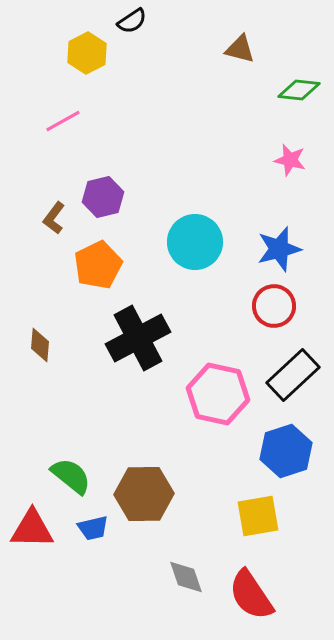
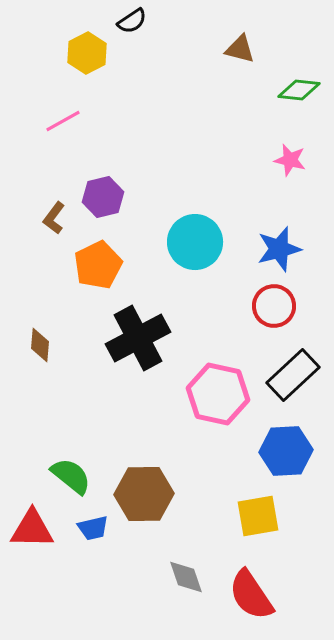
blue hexagon: rotated 15 degrees clockwise
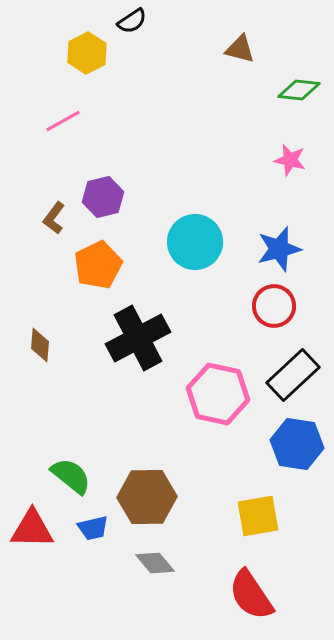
blue hexagon: moved 11 px right, 7 px up; rotated 12 degrees clockwise
brown hexagon: moved 3 px right, 3 px down
gray diamond: moved 31 px left, 14 px up; rotated 21 degrees counterclockwise
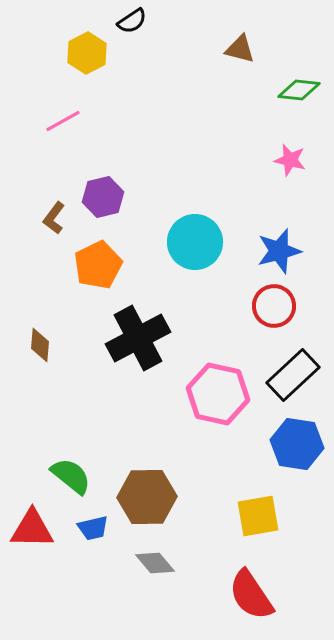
blue star: moved 2 px down
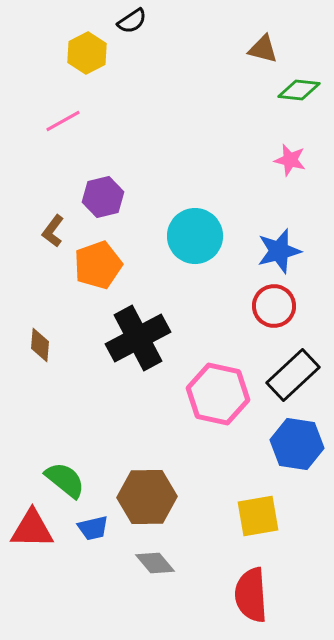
brown triangle: moved 23 px right
brown L-shape: moved 1 px left, 13 px down
cyan circle: moved 6 px up
orange pentagon: rotated 6 degrees clockwise
green semicircle: moved 6 px left, 4 px down
red semicircle: rotated 30 degrees clockwise
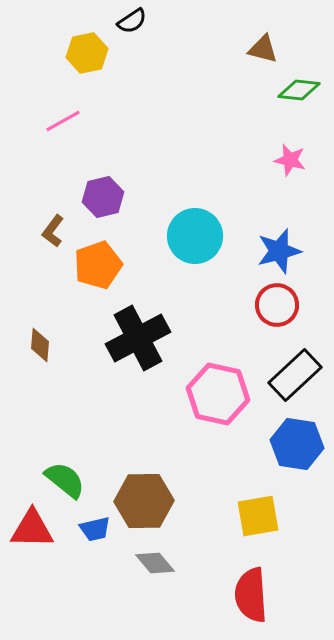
yellow hexagon: rotated 15 degrees clockwise
red circle: moved 3 px right, 1 px up
black rectangle: moved 2 px right
brown hexagon: moved 3 px left, 4 px down
blue trapezoid: moved 2 px right, 1 px down
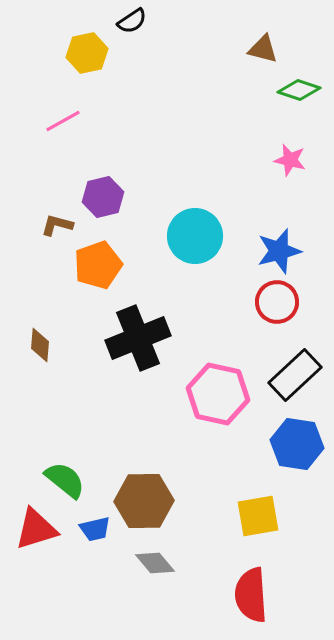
green diamond: rotated 12 degrees clockwise
brown L-shape: moved 4 px right, 6 px up; rotated 68 degrees clockwise
red circle: moved 3 px up
black cross: rotated 6 degrees clockwise
red triangle: moved 4 px right; rotated 18 degrees counterclockwise
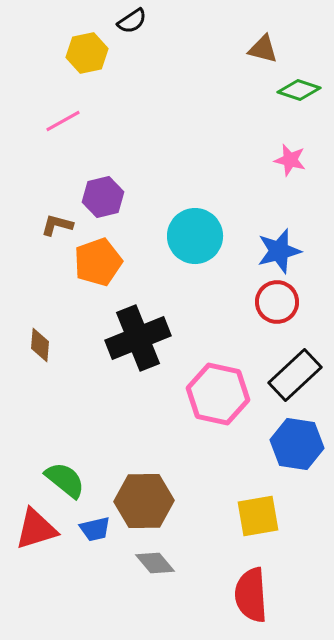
orange pentagon: moved 3 px up
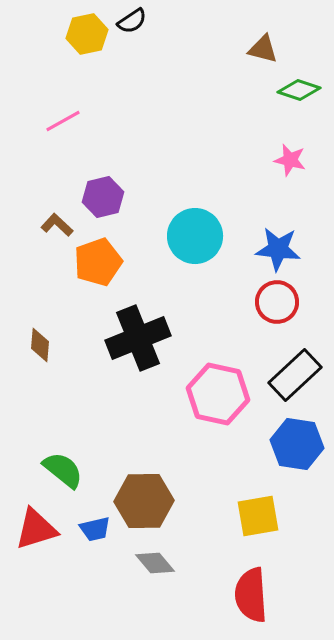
yellow hexagon: moved 19 px up
brown L-shape: rotated 28 degrees clockwise
blue star: moved 1 px left, 2 px up; rotated 21 degrees clockwise
green semicircle: moved 2 px left, 10 px up
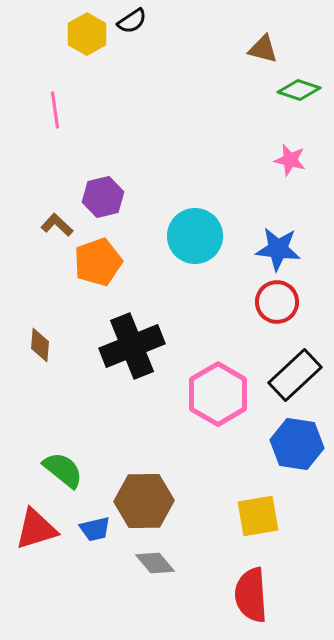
yellow hexagon: rotated 18 degrees counterclockwise
pink line: moved 8 px left, 11 px up; rotated 69 degrees counterclockwise
black cross: moved 6 px left, 8 px down
pink hexagon: rotated 18 degrees clockwise
